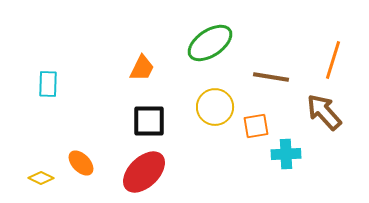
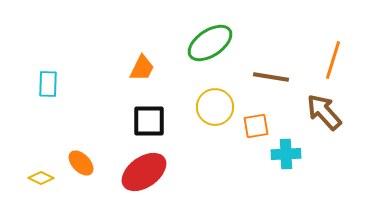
red ellipse: rotated 9 degrees clockwise
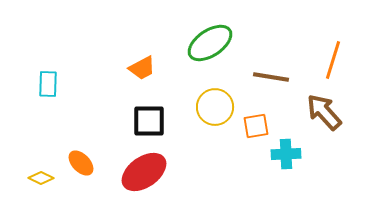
orange trapezoid: rotated 36 degrees clockwise
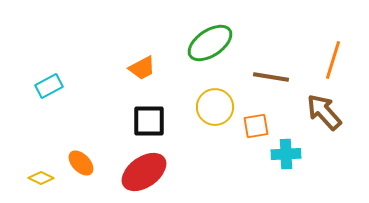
cyan rectangle: moved 1 px right, 2 px down; rotated 60 degrees clockwise
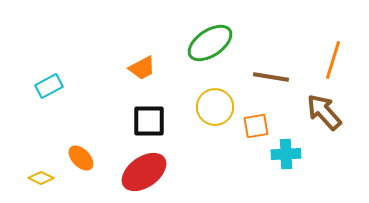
orange ellipse: moved 5 px up
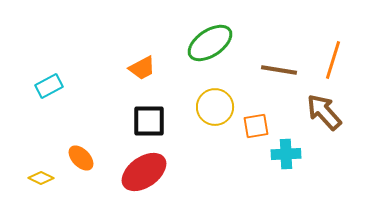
brown line: moved 8 px right, 7 px up
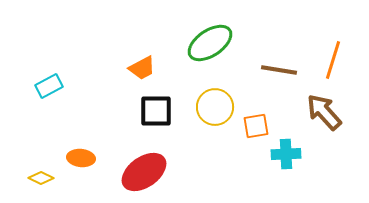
black square: moved 7 px right, 10 px up
orange ellipse: rotated 40 degrees counterclockwise
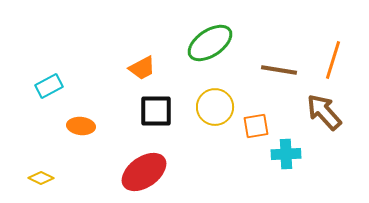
orange ellipse: moved 32 px up
